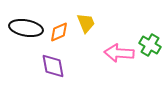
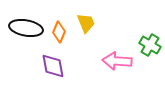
orange diamond: rotated 45 degrees counterclockwise
pink arrow: moved 2 px left, 8 px down
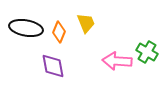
green cross: moved 3 px left, 7 px down
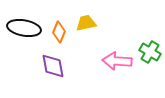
yellow trapezoid: rotated 80 degrees counterclockwise
black ellipse: moved 2 px left
green cross: moved 3 px right
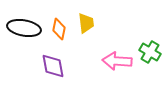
yellow trapezoid: rotated 95 degrees clockwise
orange diamond: moved 3 px up; rotated 10 degrees counterclockwise
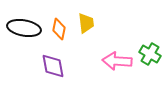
green cross: moved 2 px down
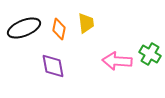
black ellipse: rotated 32 degrees counterclockwise
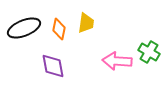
yellow trapezoid: rotated 15 degrees clockwise
green cross: moved 1 px left, 2 px up
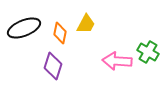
yellow trapezoid: moved 1 px down; rotated 20 degrees clockwise
orange diamond: moved 1 px right, 4 px down
green cross: moved 1 px left
purple diamond: rotated 28 degrees clockwise
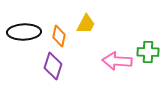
black ellipse: moved 4 px down; rotated 20 degrees clockwise
orange diamond: moved 1 px left, 3 px down
green cross: rotated 30 degrees counterclockwise
